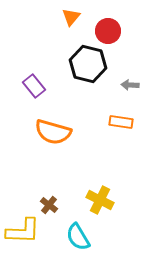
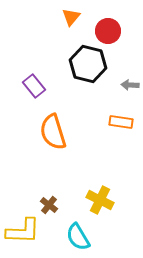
orange semicircle: rotated 57 degrees clockwise
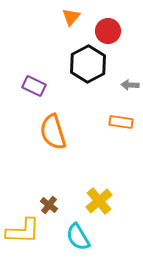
black hexagon: rotated 18 degrees clockwise
purple rectangle: rotated 25 degrees counterclockwise
yellow cross: moved 1 px left, 1 px down; rotated 24 degrees clockwise
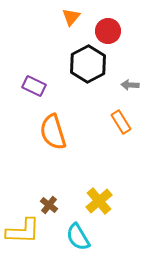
orange rectangle: rotated 50 degrees clockwise
